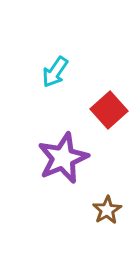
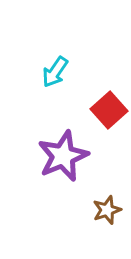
purple star: moved 2 px up
brown star: rotated 12 degrees clockwise
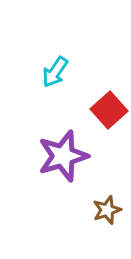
purple star: rotated 6 degrees clockwise
